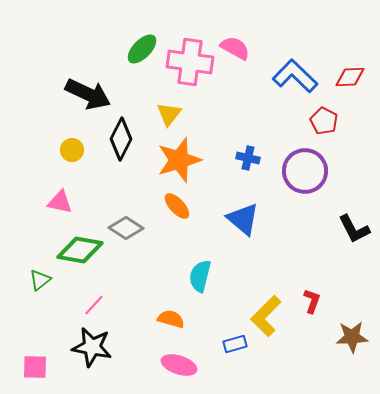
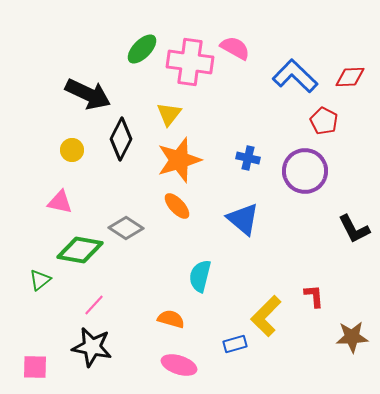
red L-shape: moved 2 px right, 5 px up; rotated 25 degrees counterclockwise
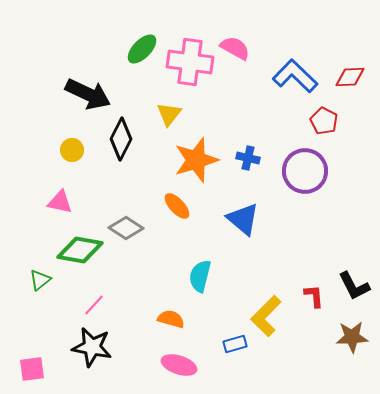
orange star: moved 17 px right
black L-shape: moved 57 px down
pink square: moved 3 px left, 2 px down; rotated 8 degrees counterclockwise
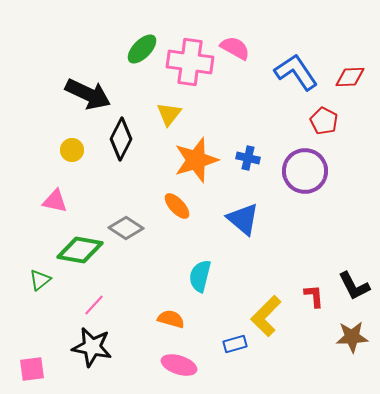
blue L-shape: moved 1 px right, 4 px up; rotated 12 degrees clockwise
pink triangle: moved 5 px left, 1 px up
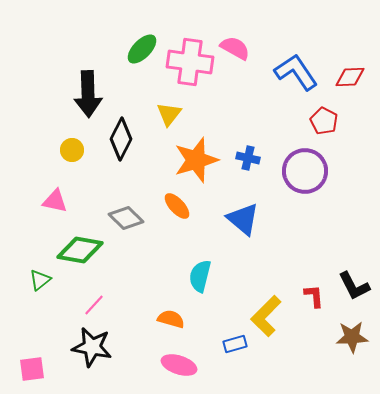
black arrow: rotated 63 degrees clockwise
gray diamond: moved 10 px up; rotated 12 degrees clockwise
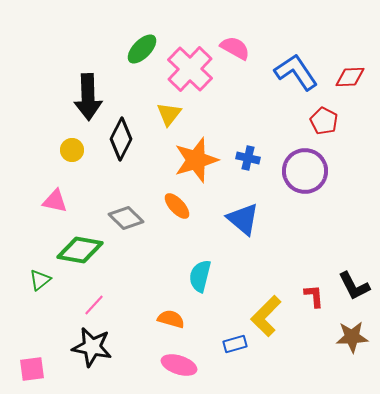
pink cross: moved 7 px down; rotated 36 degrees clockwise
black arrow: moved 3 px down
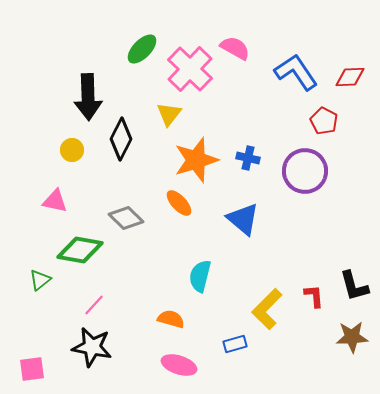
orange ellipse: moved 2 px right, 3 px up
black L-shape: rotated 12 degrees clockwise
yellow L-shape: moved 1 px right, 7 px up
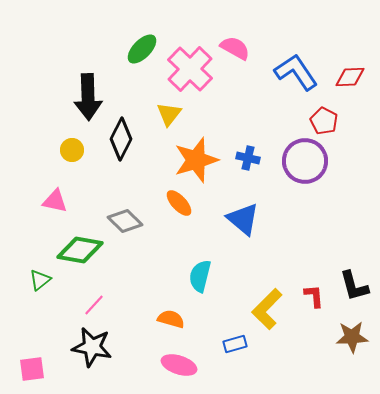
purple circle: moved 10 px up
gray diamond: moved 1 px left, 3 px down
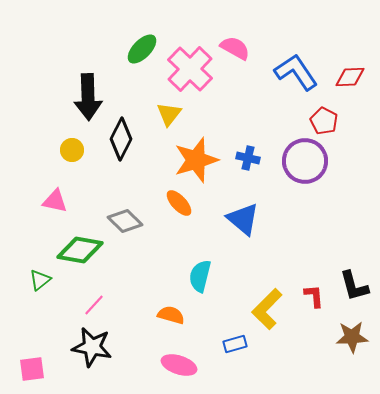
orange semicircle: moved 4 px up
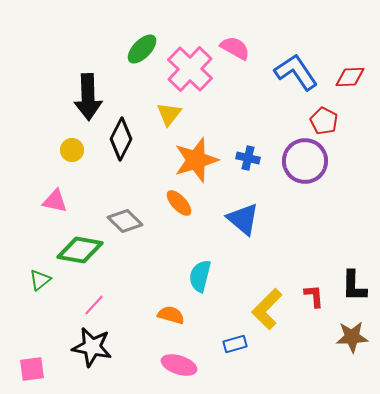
black L-shape: rotated 16 degrees clockwise
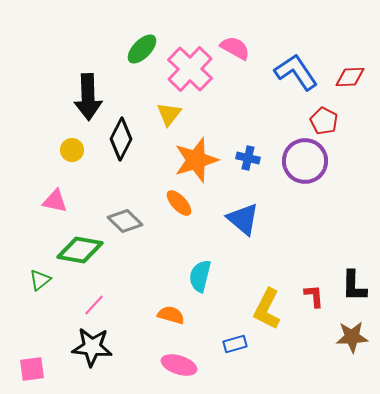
yellow L-shape: rotated 18 degrees counterclockwise
black star: rotated 6 degrees counterclockwise
